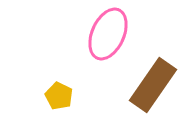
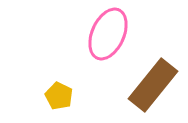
brown rectangle: rotated 4 degrees clockwise
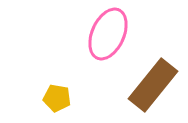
yellow pentagon: moved 2 px left, 2 px down; rotated 16 degrees counterclockwise
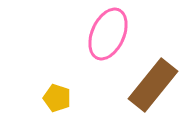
yellow pentagon: rotated 8 degrees clockwise
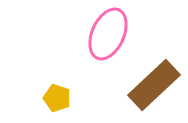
brown rectangle: moved 1 px right; rotated 8 degrees clockwise
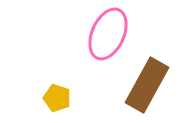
brown rectangle: moved 7 px left; rotated 18 degrees counterclockwise
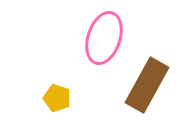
pink ellipse: moved 4 px left, 4 px down; rotated 6 degrees counterclockwise
